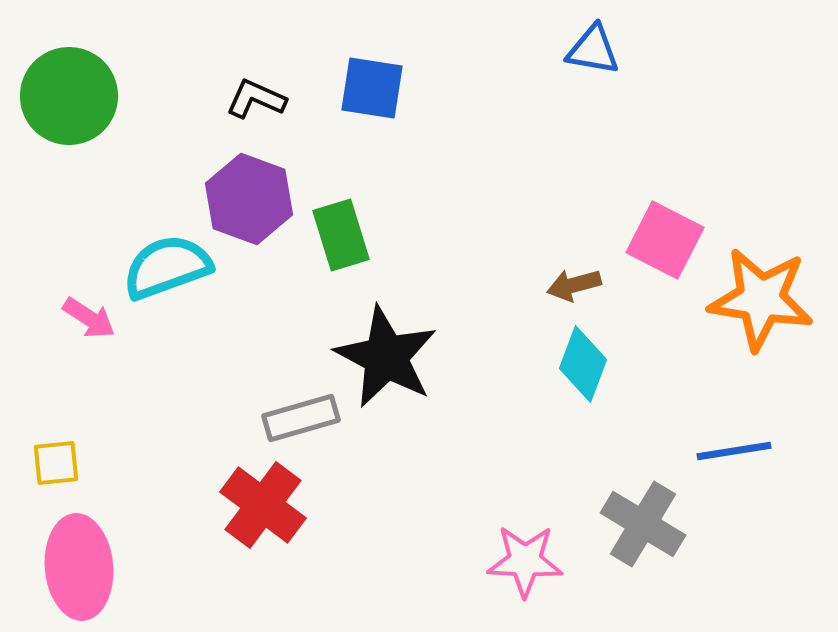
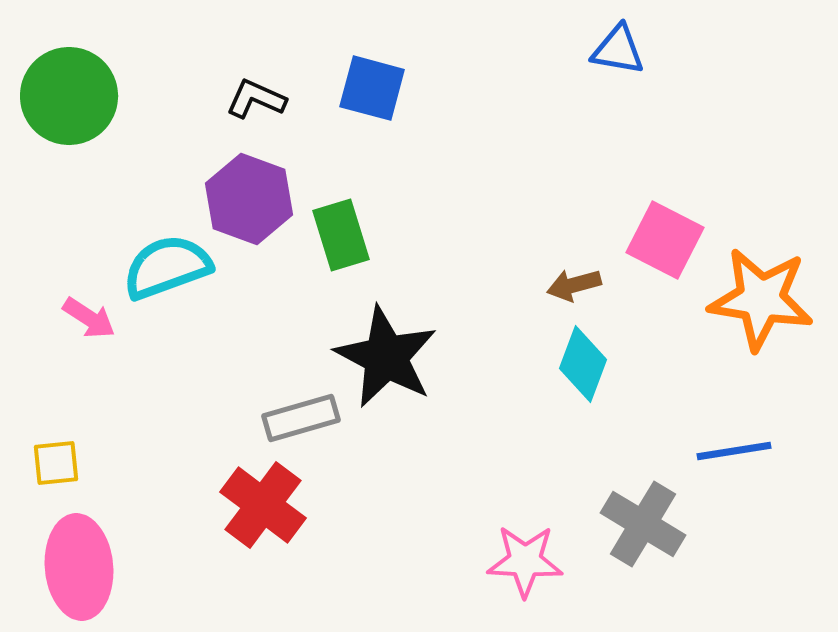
blue triangle: moved 25 px right
blue square: rotated 6 degrees clockwise
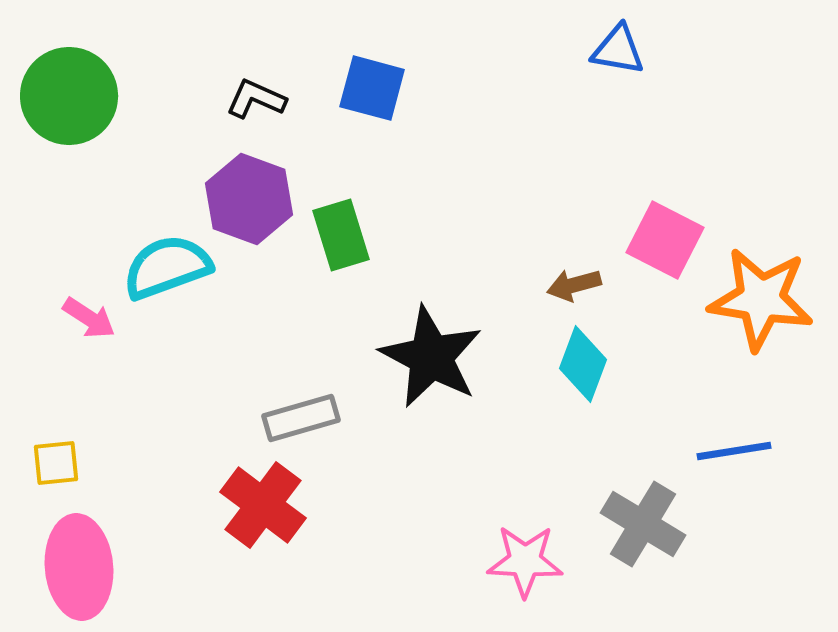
black star: moved 45 px right
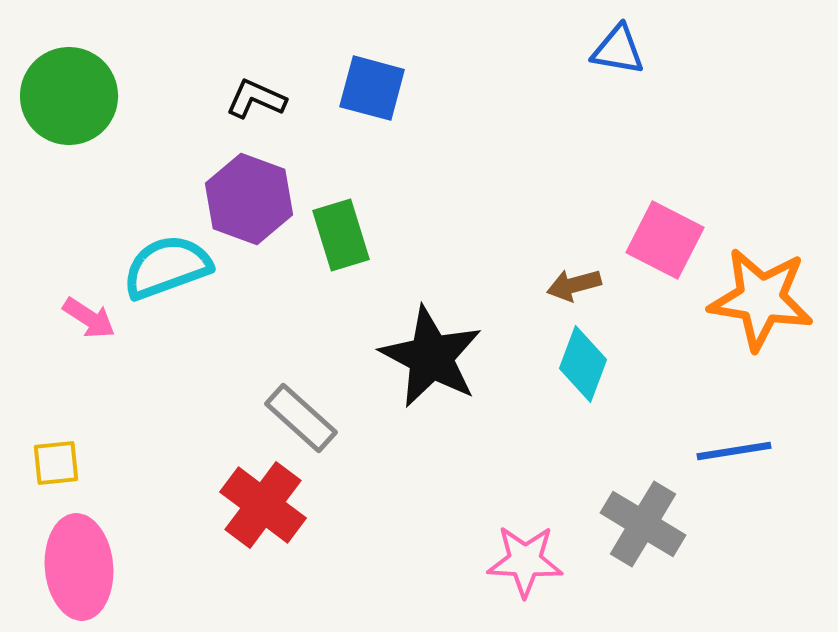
gray rectangle: rotated 58 degrees clockwise
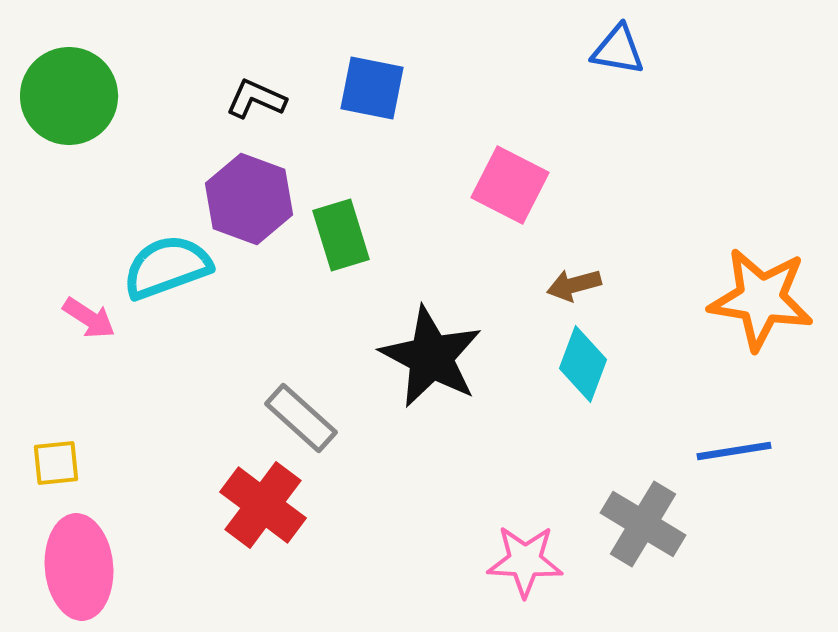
blue square: rotated 4 degrees counterclockwise
pink square: moved 155 px left, 55 px up
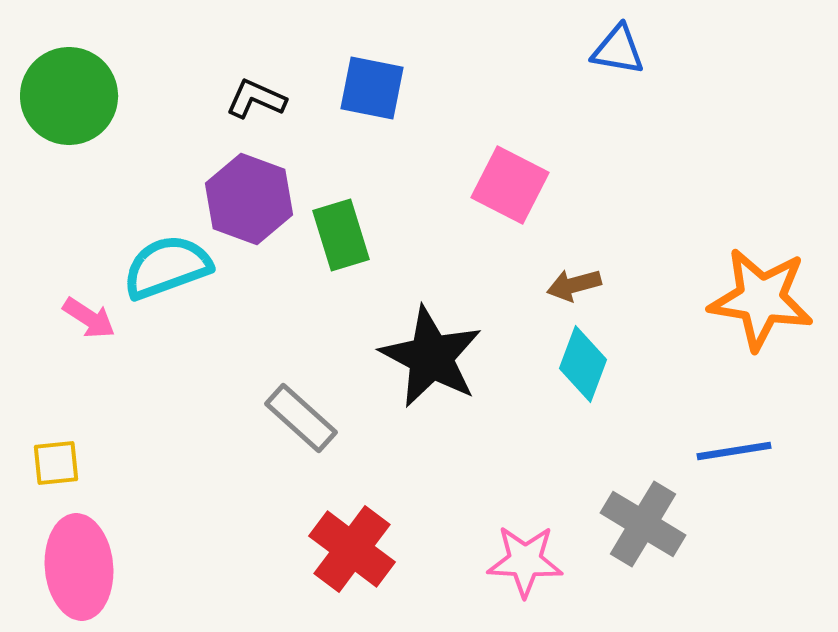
red cross: moved 89 px right, 44 px down
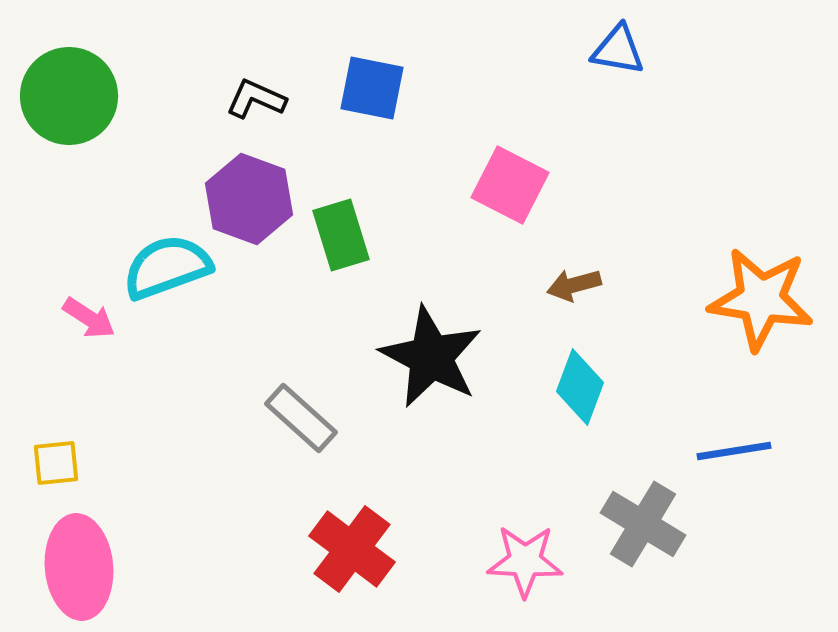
cyan diamond: moved 3 px left, 23 px down
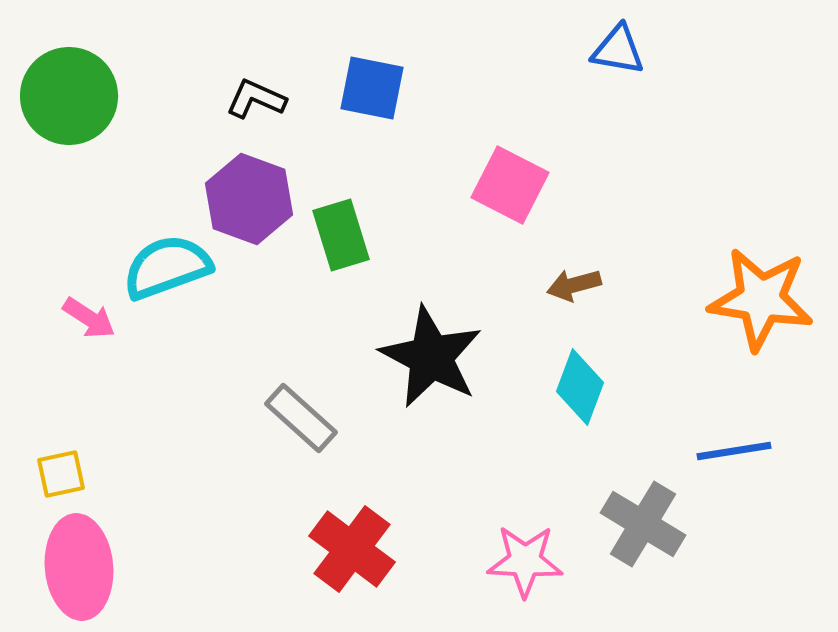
yellow square: moved 5 px right, 11 px down; rotated 6 degrees counterclockwise
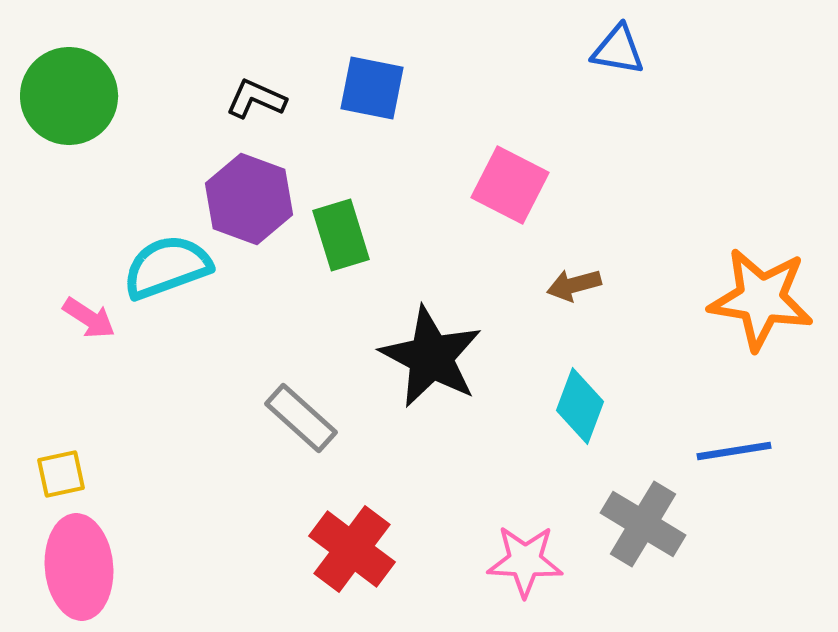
cyan diamond: moved 19 px down
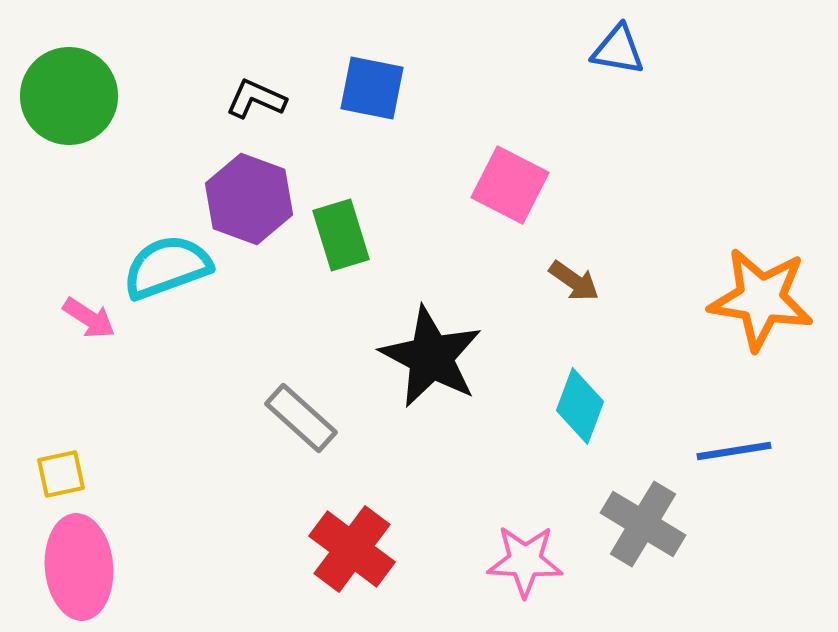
brown arrow: moved 4 px up; rotated 130 degrees counterclockwise
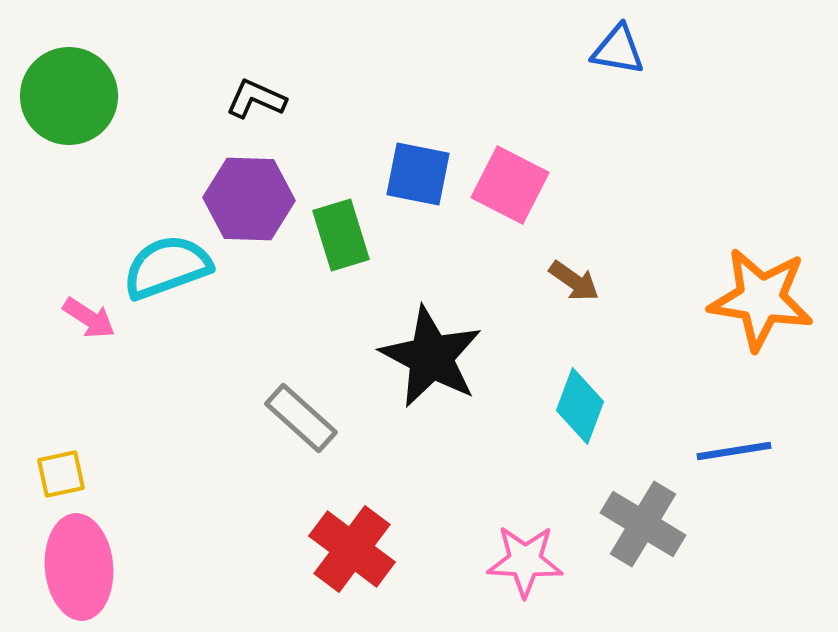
blue square: moved 46 px right, 86 px down
purple hexagon: rotated 18 degrees counterclockwise
